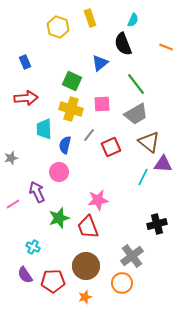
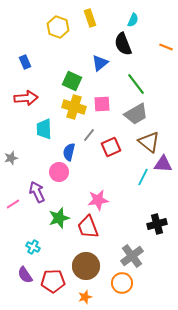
yellow cross: moved 3 px right, 2 px up
blue semicircle: moved 4 px right, 7 px down
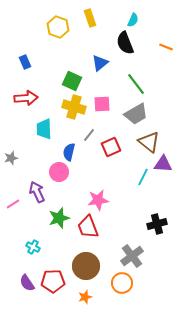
black semicircle: moved 2 px right, 1 px up
purple semicircle: moved 2 px right, 8 px down
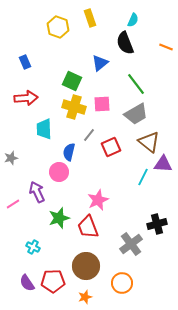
pink star: rotated 15 degrees counterclockwise
gray cross: moved 1 px left, 12 px up
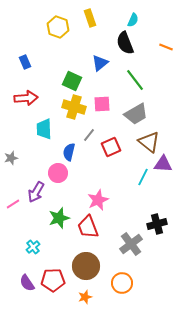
green line: moved 1 px left, 4 px up
pink circle: moved 1 px left, 1 px down
purple arrow: moved 1 px left; rotated 125 degrees counterclockwise
cyan cross: rotated 24 degrees clockwise
red pentagon: moved 1 px up
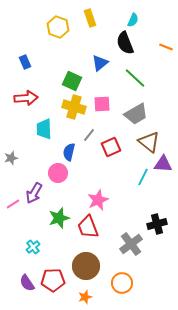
green line: moved 2 px up; rotated 10 degrees counterclockwise
purple arrow: moved 2 px left, 1 px down
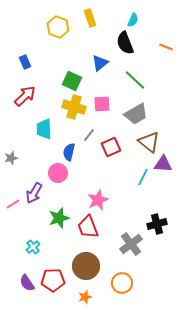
green line: moved 2 px down
red arrow: moved 1 px left, 2 px up; rotated 40 degrees counterclockwise
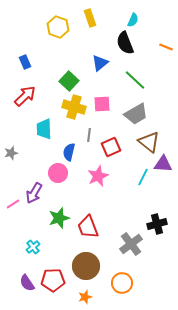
green square: moved 3 px left; rotated 18 degrees clockwise
gray line: rotated 32 degrees counterclockwise
gray star: moved 5 px up
pink star: moved 24 px up
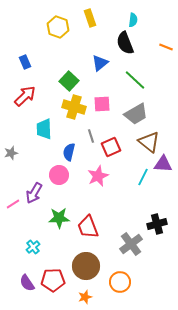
cyan semicircle: rotated 16 degrees counterclockwise
gray line: moved 2 px right, 1 px down; rotated 24 degrees counterclockwise
pink circle: moved 1 px right, 2 px down
green star: rotated 15 degrees clockwise
orange circle: moved 2 px left, 1 px up
